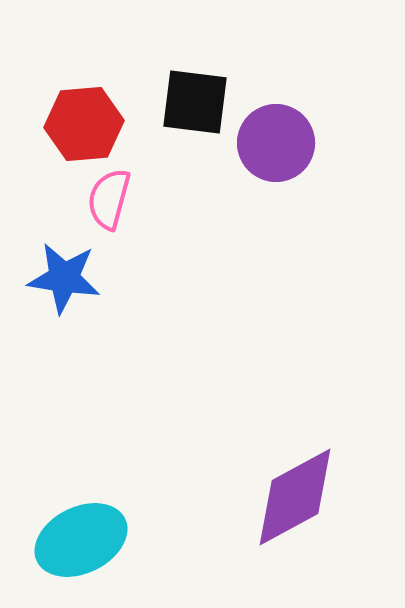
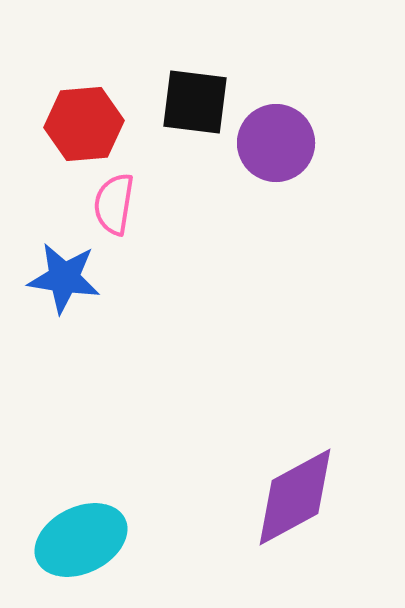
pink semicircle: moved 5 px right, 5 px down; rotated 6 degrees counterclockwise
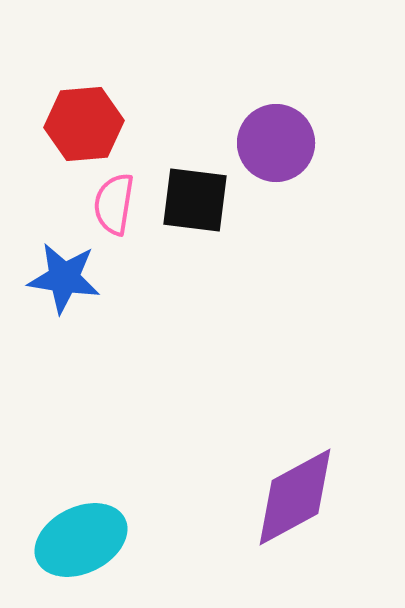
black square: moved 98 px down
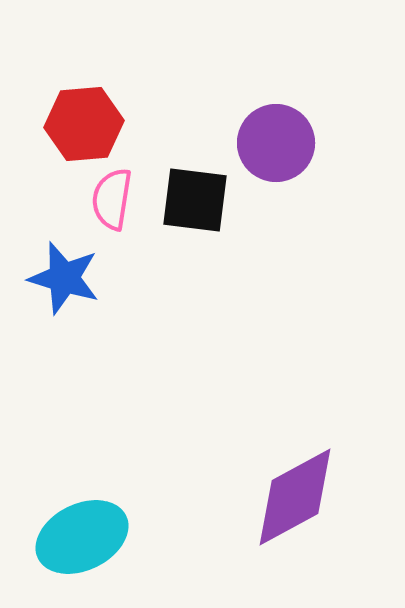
pink semicircle: moved 2 px left, 5 px up
blue star: rotated 8 degrees clockwise
cyan ellipse: moved 1 px right, 3 px up
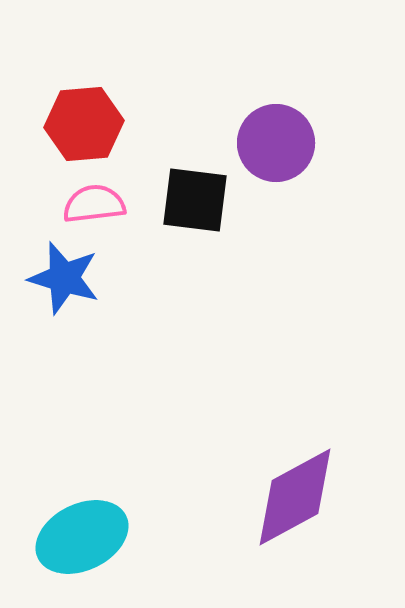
pink semicircle: moved 18 px left, 5 px down; rotated 74 degrees clockwise
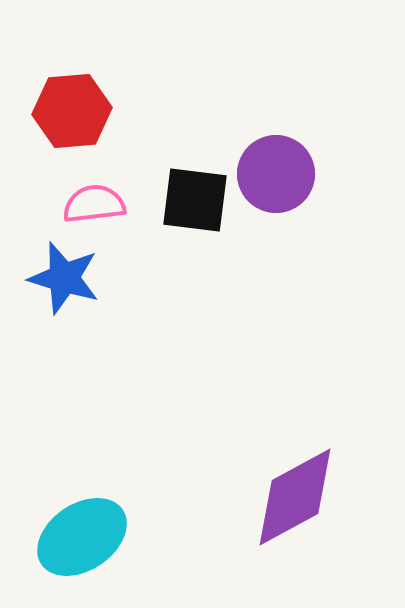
red hexagon: moved 12 px left, 13 px up
purple circle: moved 31 px down
cyan ellipse: rotated 8 degrees counterclockwise
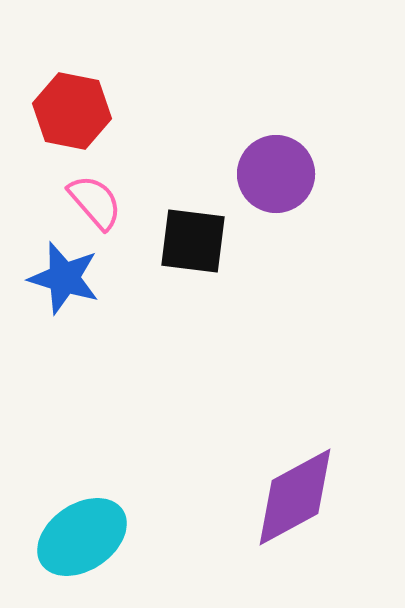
red hexagon: rotated 16 degrees clockwise
black square: moved 2 px left, 41 px down
pink semicircle: moved 1 px right, 2 px up; rotated 56 degrees clockwise
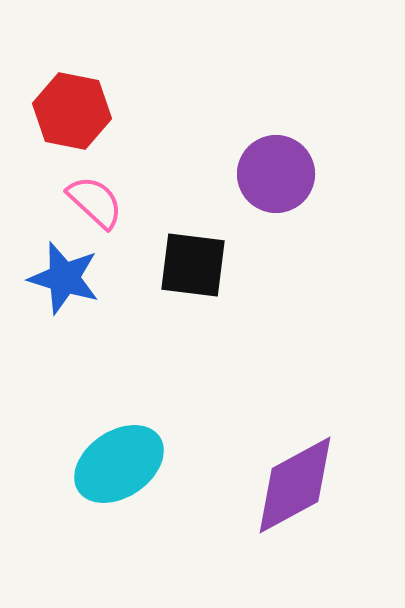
pink semicircle: rotated 6 degrees counterclockwise
black square: moved 24 px down
purple diamond: moved 12 px up
cyan ellipse: moved 37 px right, 73 px up
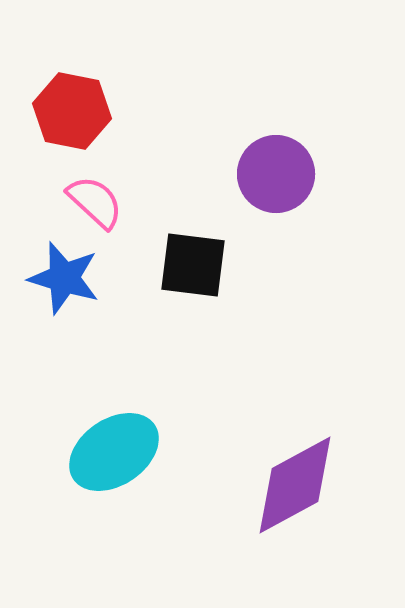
cyan ellipse: moved 5 px left, 12 px up
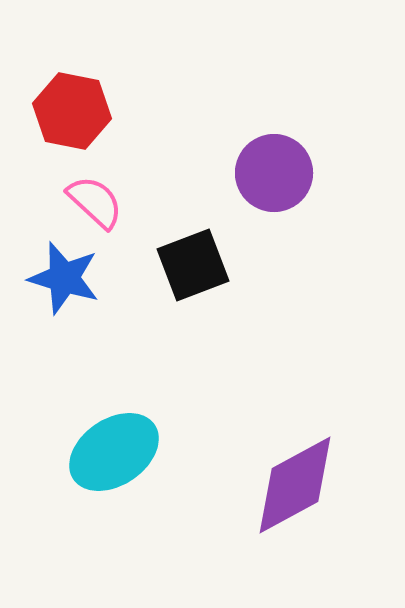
purple circle: moved 2 px left, 1 px up
black square: rotated 28 degrees counterclockwise
